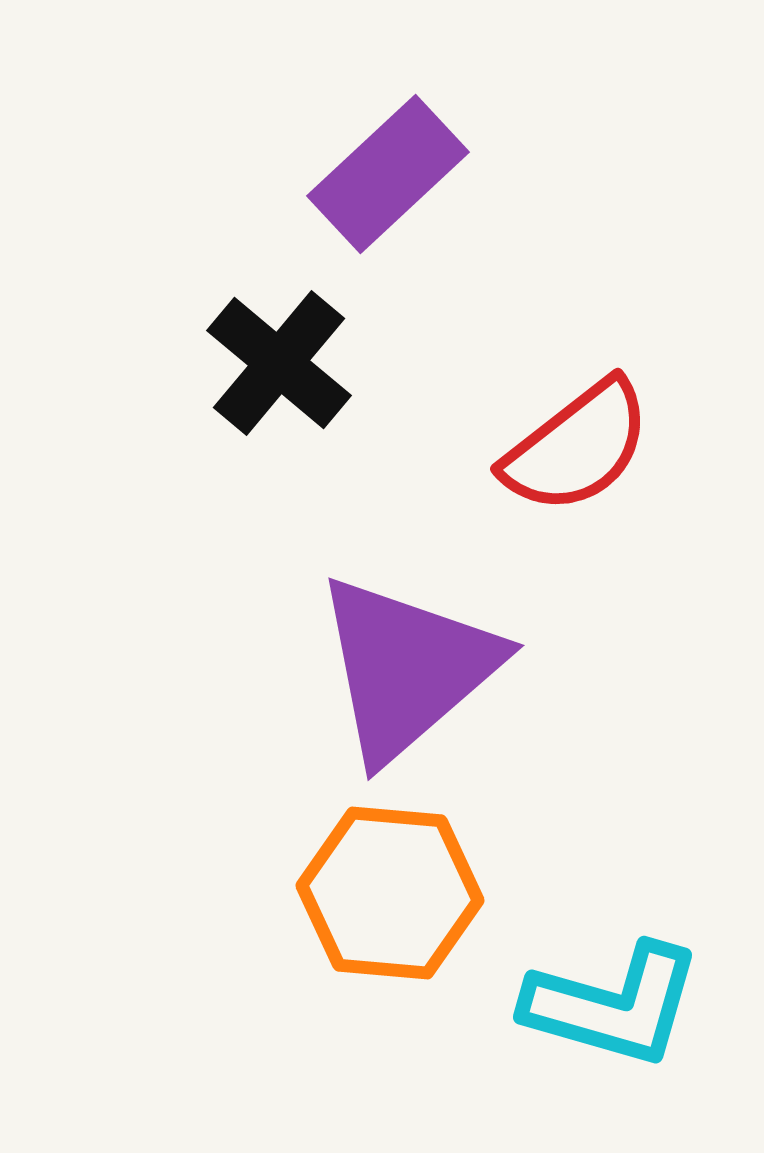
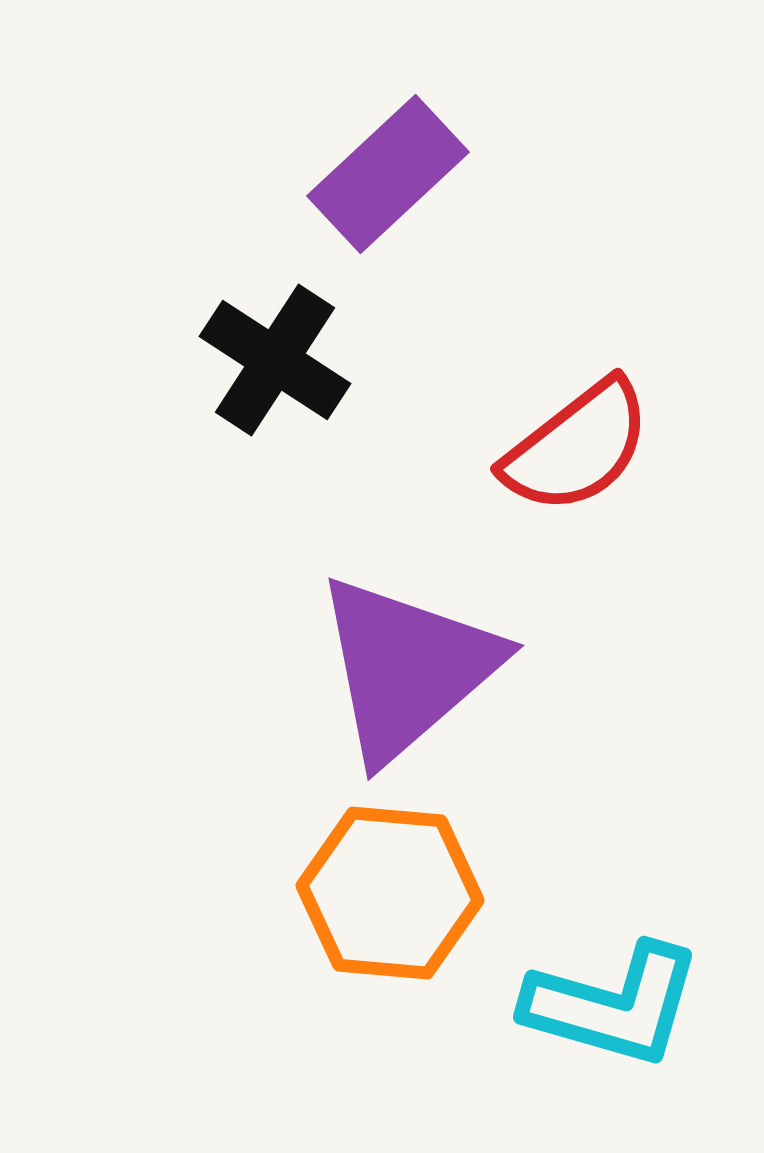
black cross: moved 4 px left, 3 px up; rotated 7 degrees counterclockwise
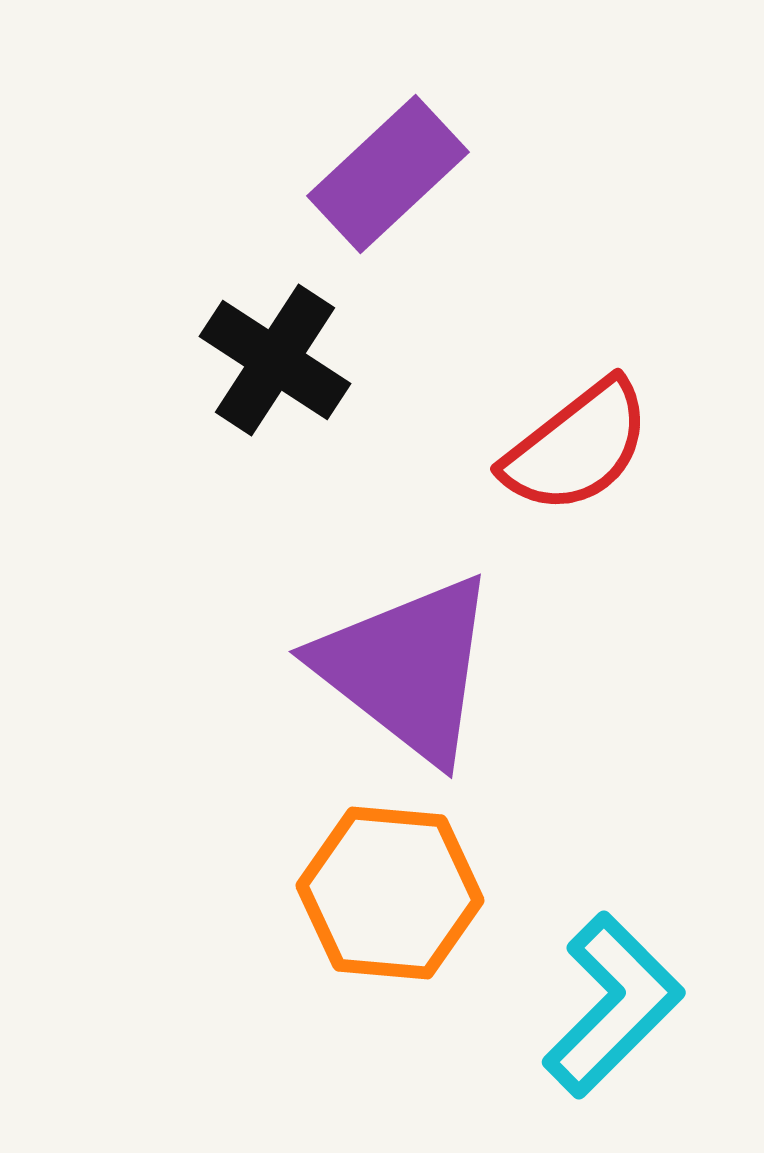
purple triangle: rotated 41 degrees counterclockwise
cyan L-shape: rotated 61 degrees counterclockwise
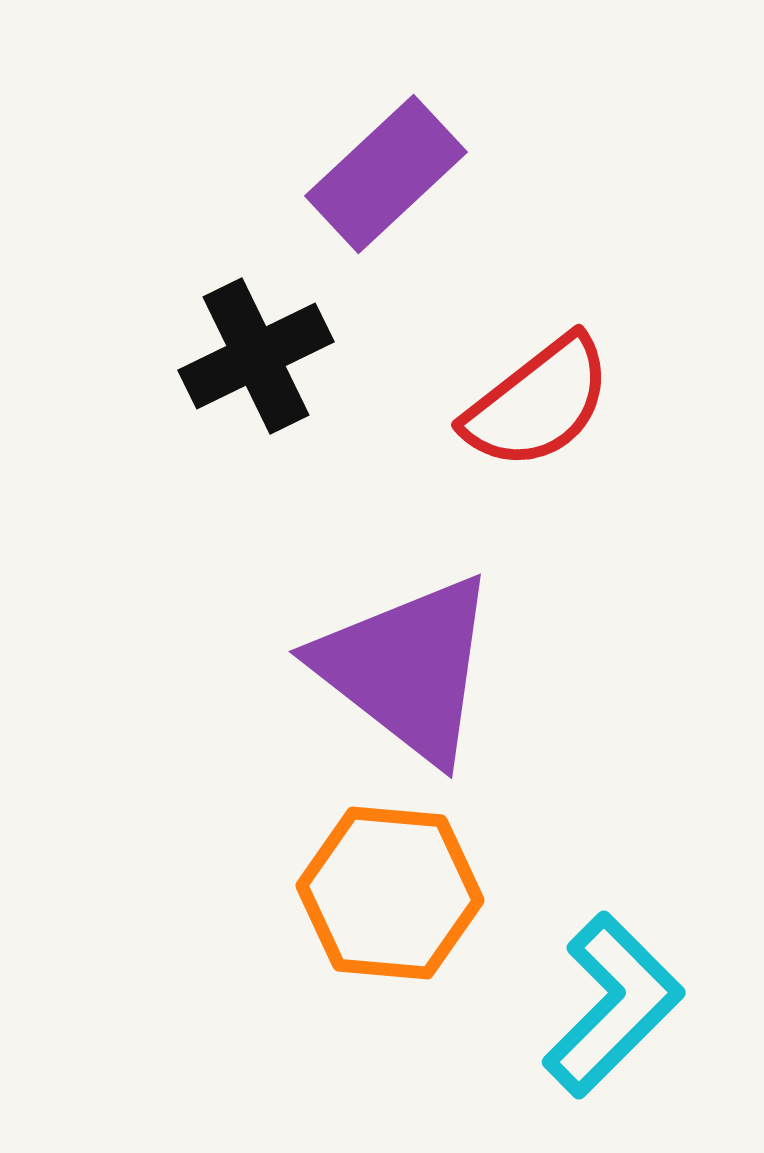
purple rectangle: moved 2 px left
black cross: moved 19 px left, 4 px up; rotated 31 degrees clockwise
red semicircle: moved 39 px left, 44 px up
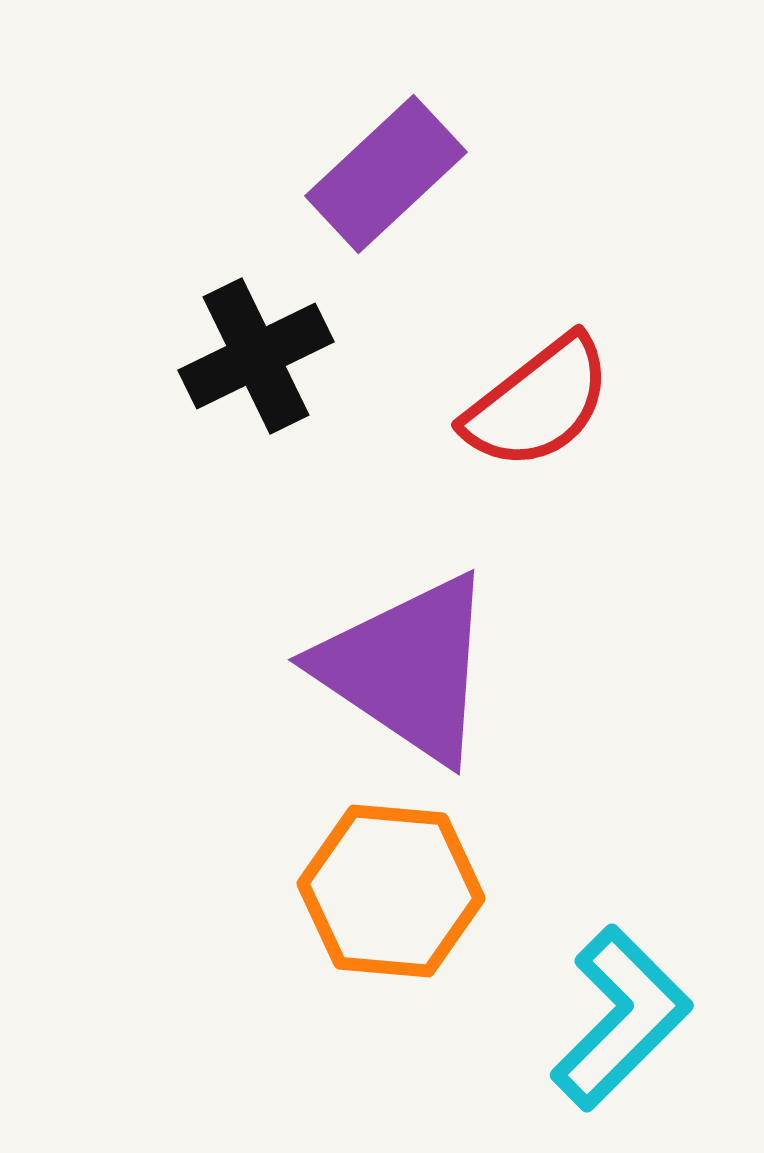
purple triangle: rotated 4 degrees counterclockwise
orange hexagon: moved 1 px right, 2 px up
cyan L-shape: moved 8 px right, 13 px down
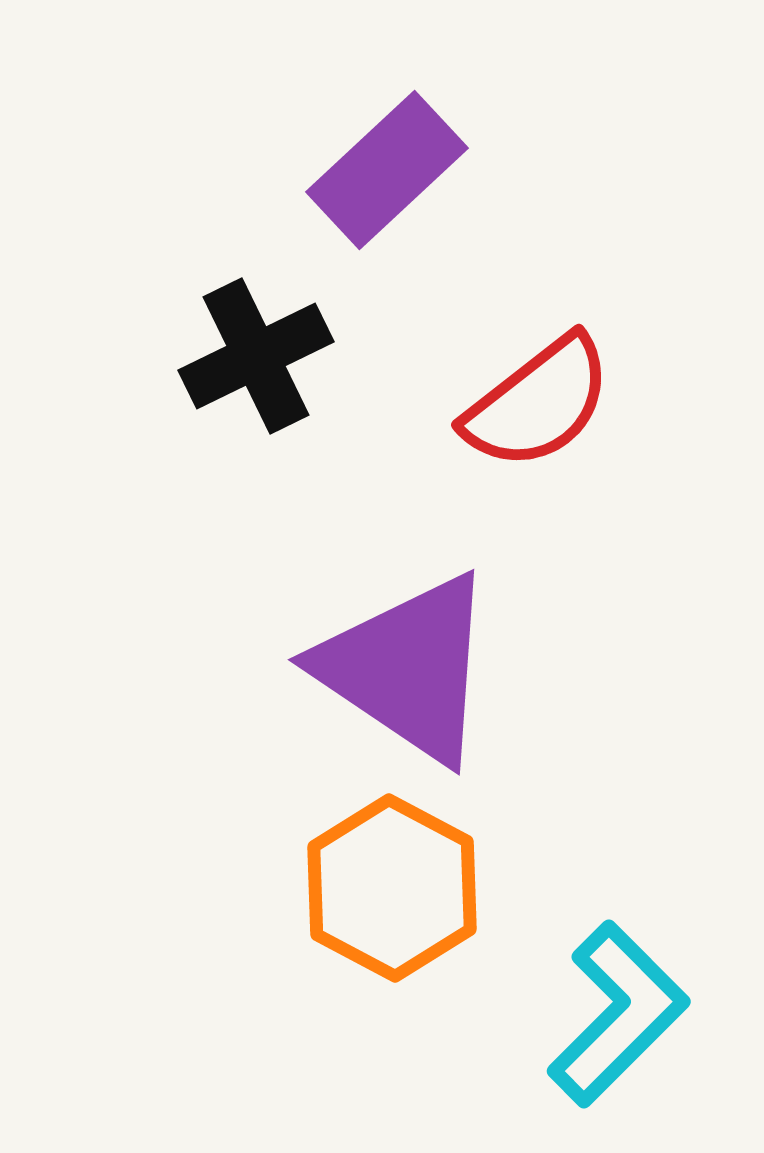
purple rectangle: moved 1 px right, 4 px up
orange hexagon: moved 1 px right, 3 px up; rotated 23 degrees clockwise
cyan L-shape: moved 3 px left, 4 px up
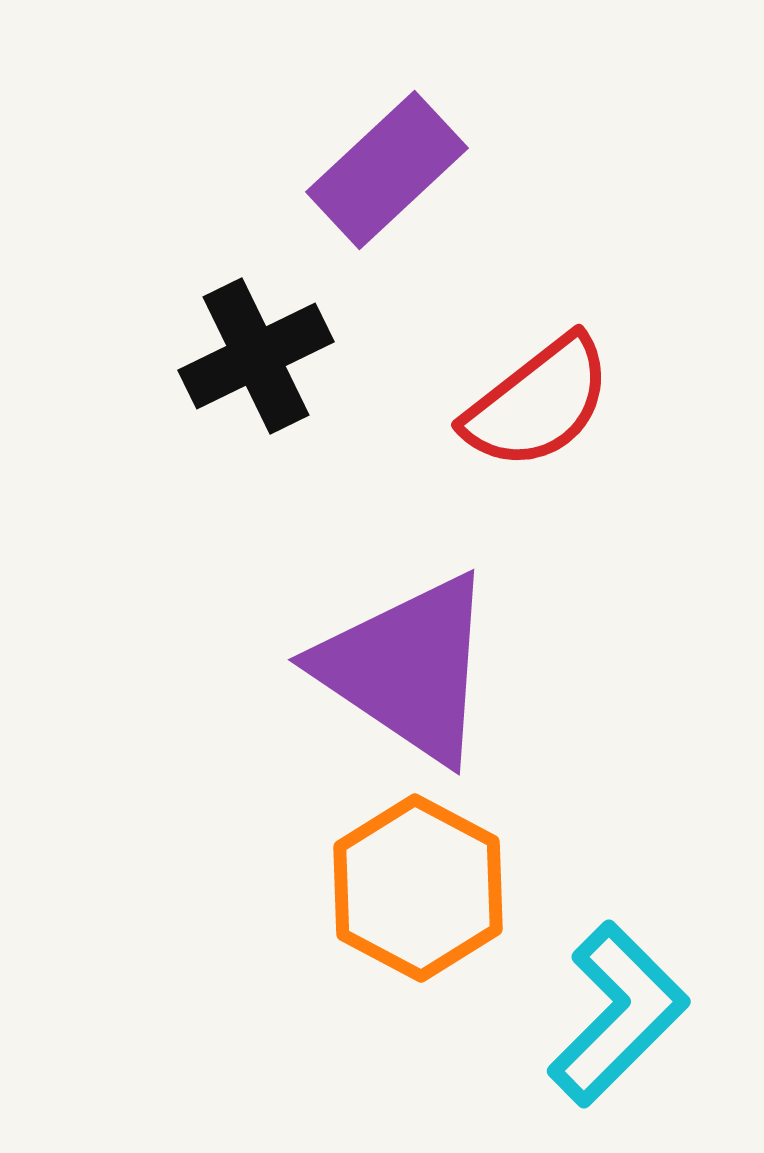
orange hexagon: moved 26 px right
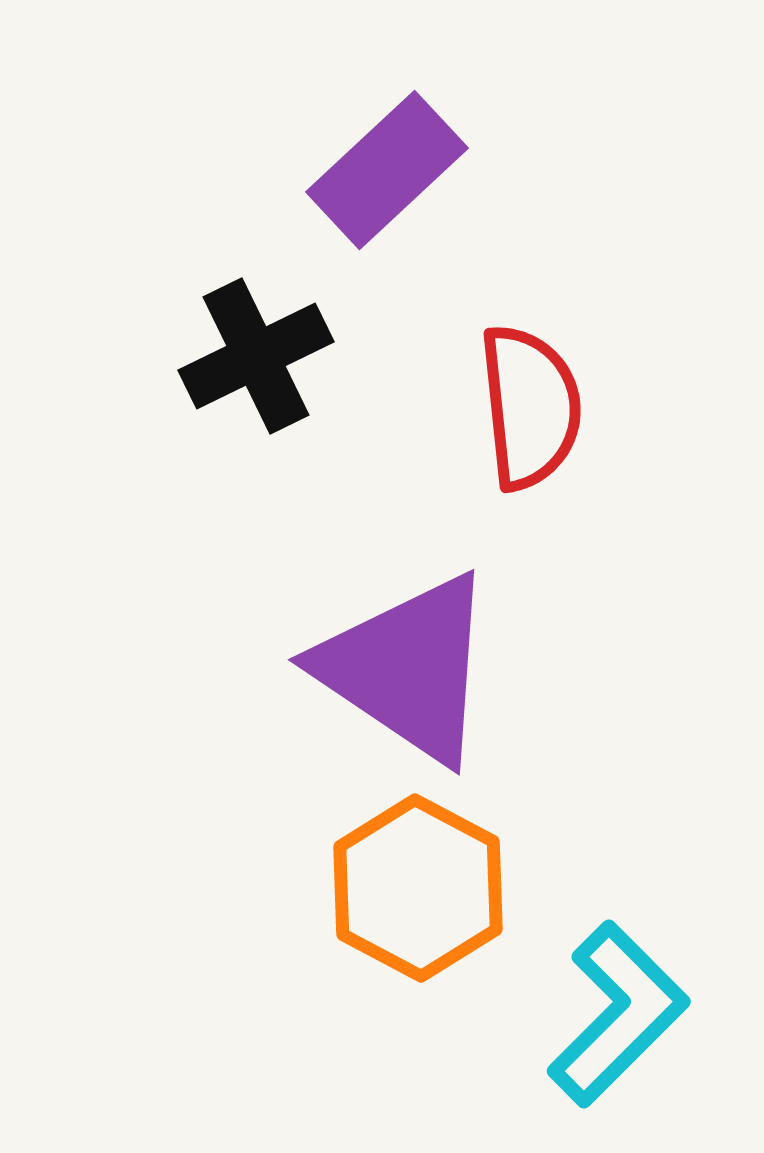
red semicircle: moved 8 px left, 4 px down; rotated 58 degrees counterclockwise
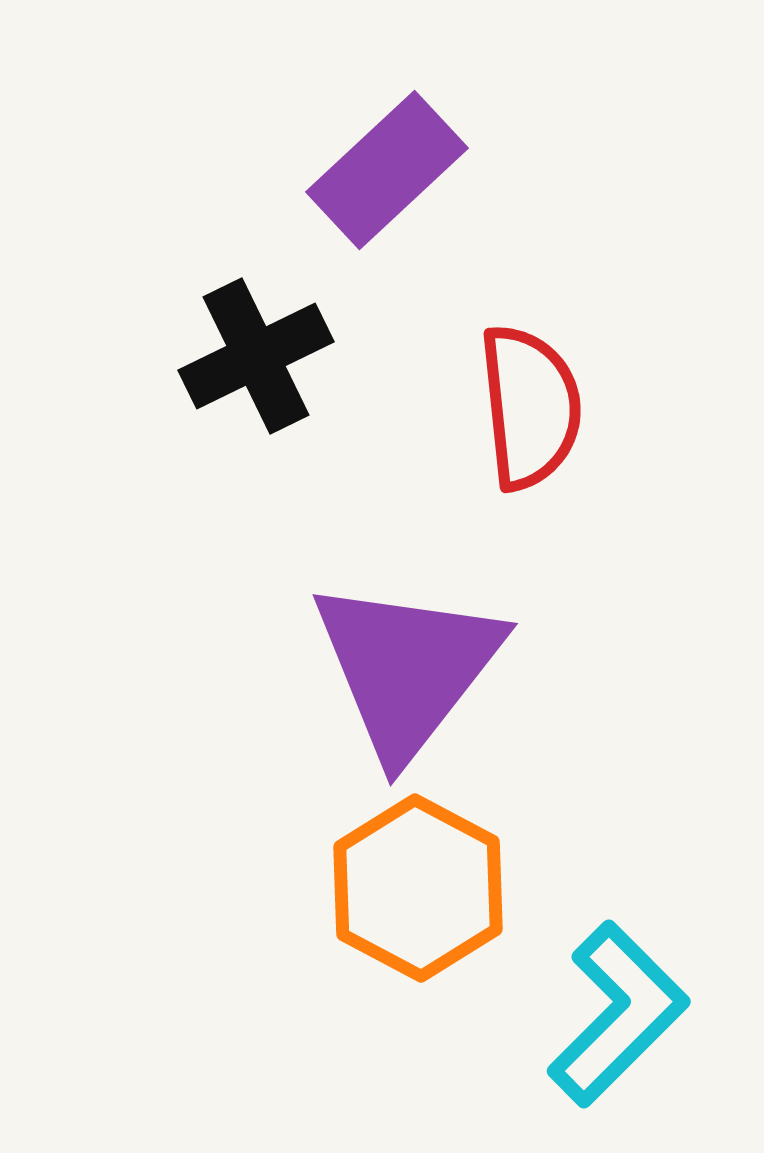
purple triangle: rotated 34 degrees clockwise
